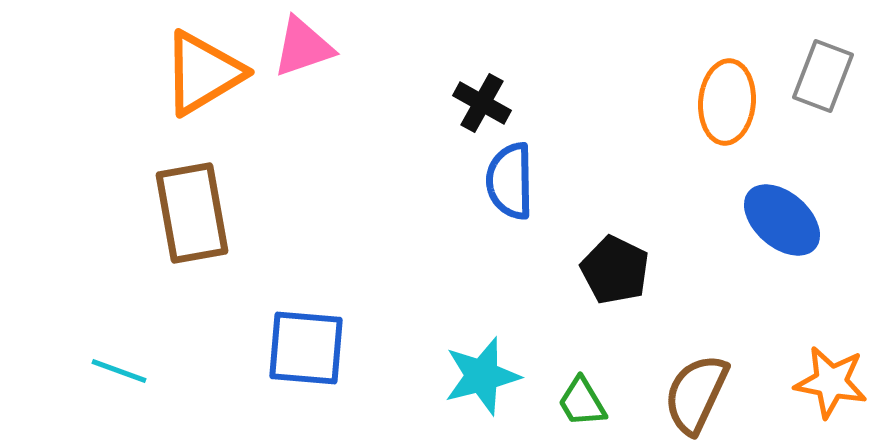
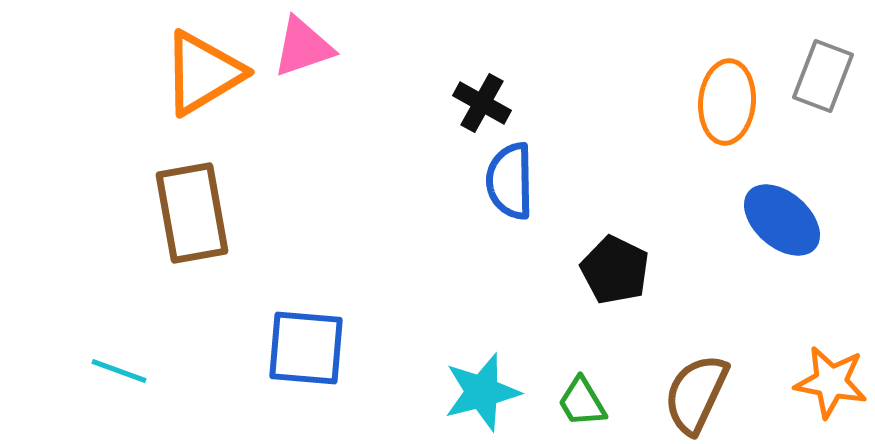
cyan star: moved 16 px down
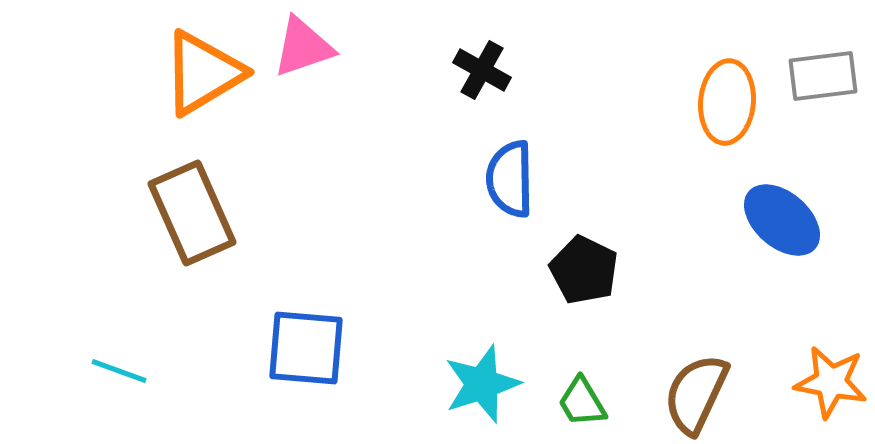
gray rectangle: rotated 62 degrees clockwise
black cross: moved 33 px up
blue semicircle: moved 2 px up
brown rectangle: rotated 14 degrees counterclockwise
black pentagon: moved 31 px left
cyan star: moved 8 px up; rotated 4 degrees counterclockwise
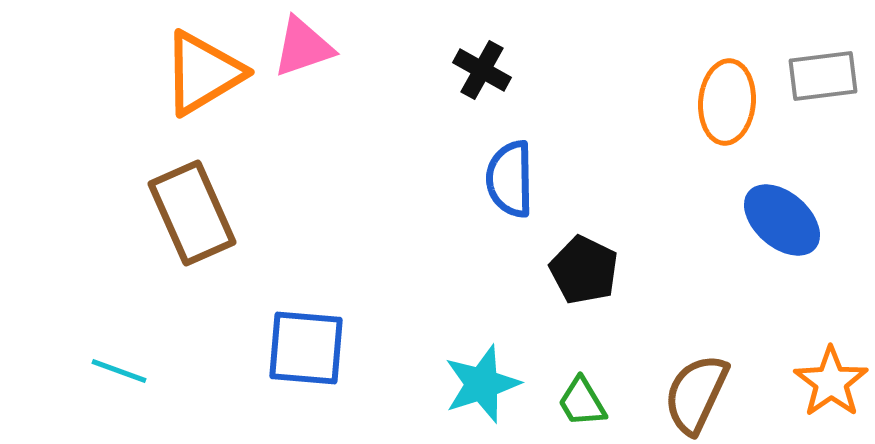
orange star: rotated 26 degrees clockwise
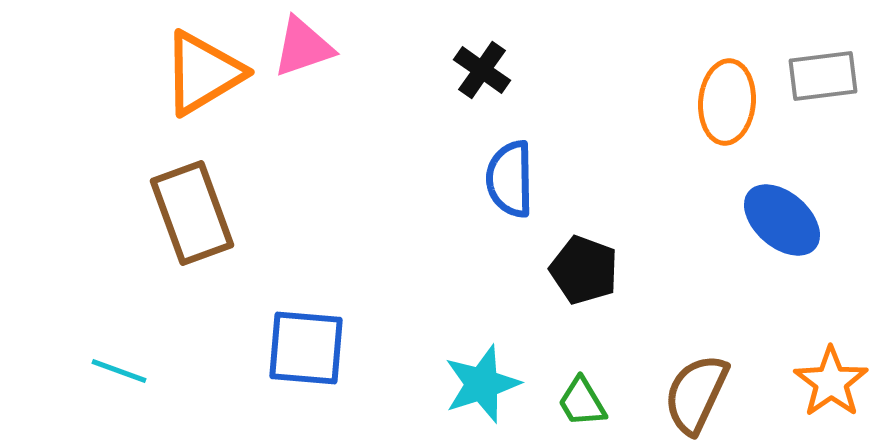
black cross: rotated 6 degrees clockwise
brown rectangle: rotated 4 degrees clockwise
black pentagon: rotated 6 degrees counterclockwise
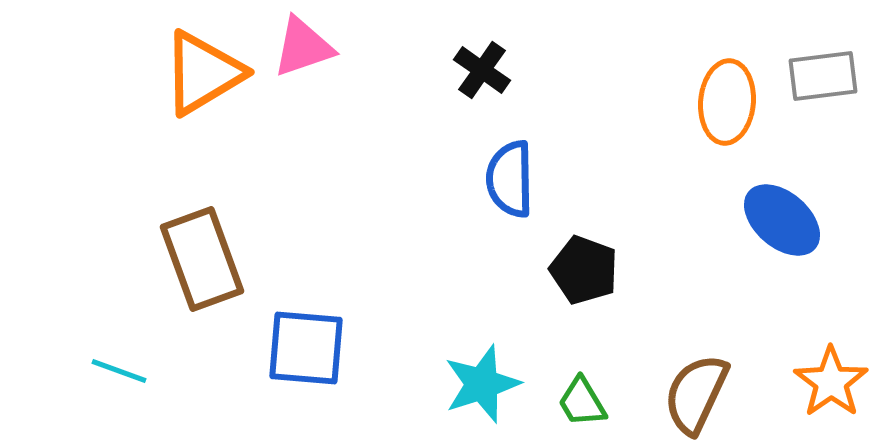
brown rectangle: moved 10 px right, 46 px down
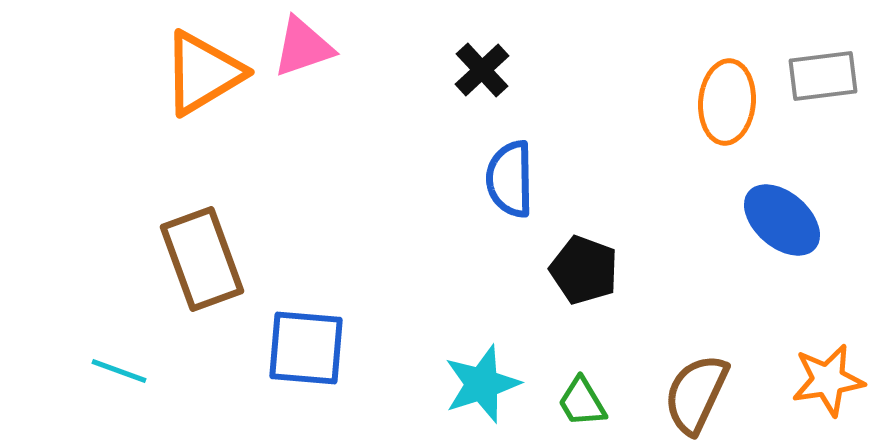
black cross: rotated 12 degrees clockwise
orange star: moved 3 px left, 2 px up; rotated 26 degrees clockwise
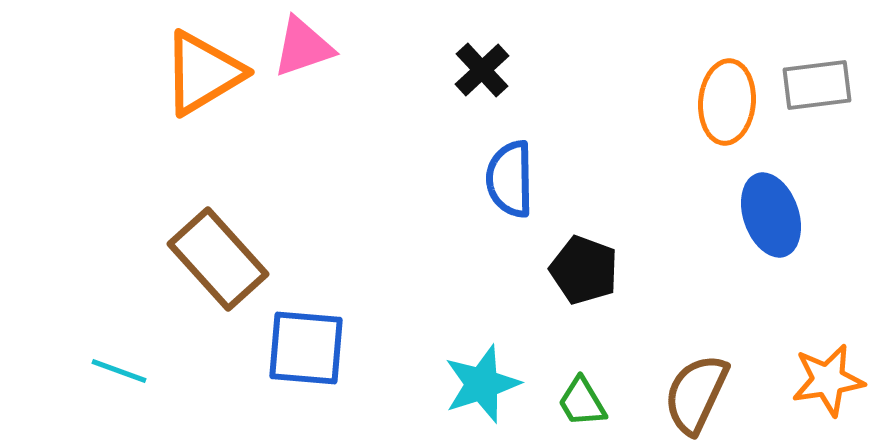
gray rectangle: moved 6 px left, 9 px down
blue ellipse: moved 11 px left, 5 px up; rotated 30 degrees clockwise
brown rectangle: moved 16 px right; rotated 22 degrees counterclockwise
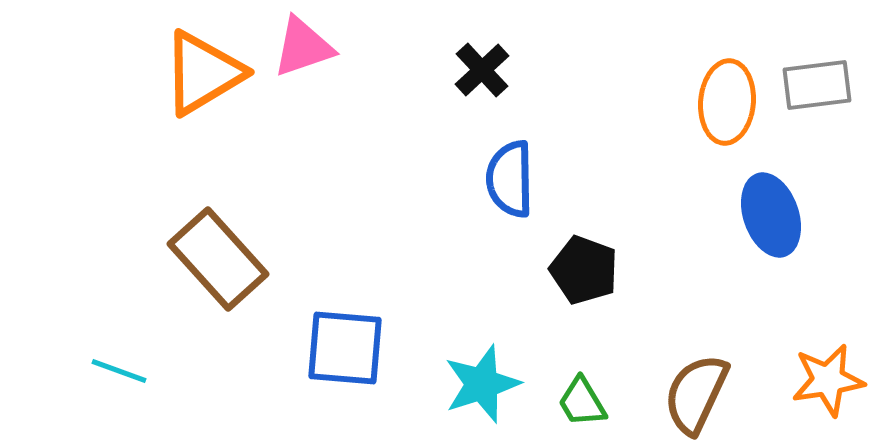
blue square: moved 39 px right
